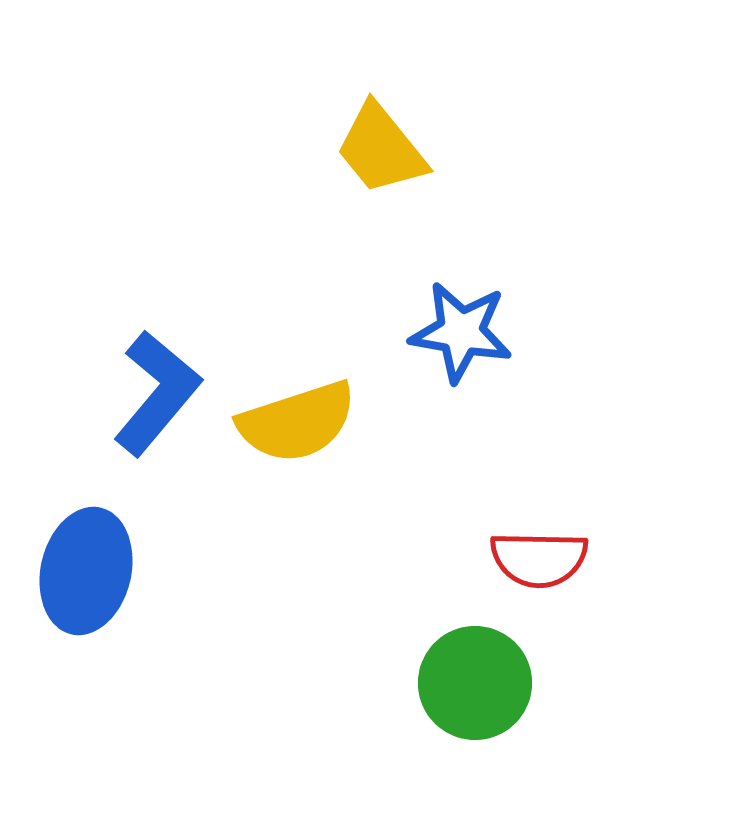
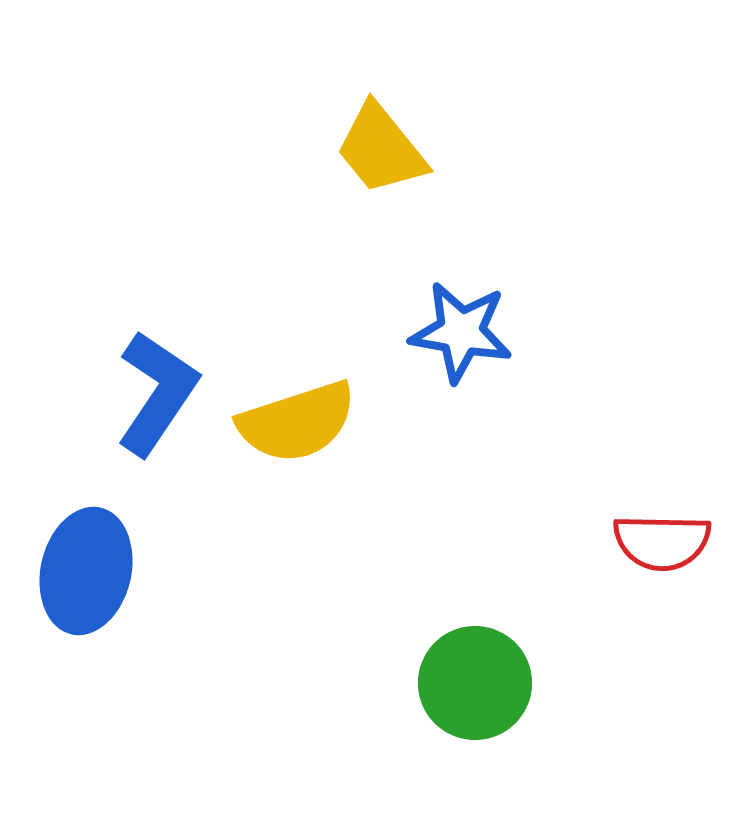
blue L-shape: rotated 6 degrees counterclockwise
red semicircle: moved 123 px right, 17 px up
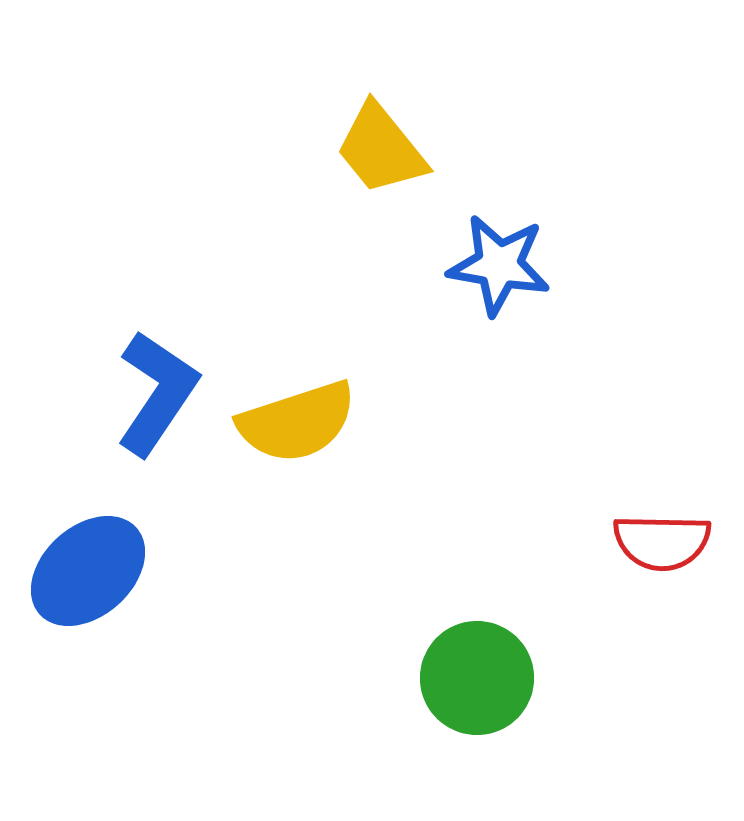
blue star: moved 38 px right, 67 px up
blue ellipse: moved 2 px right; rotated 35 degrees clockwise
green circle: moved 2 px right, 5 px up
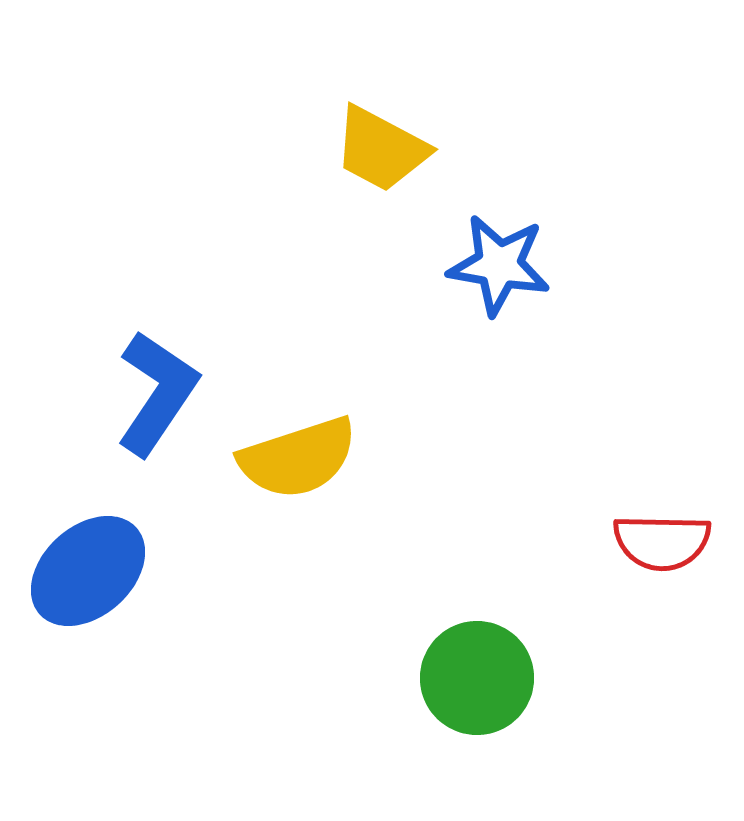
yellow trapezoid: rotated 23 degrees counterclockwise
yellow semicircle: moved 1 px right, 36 px down
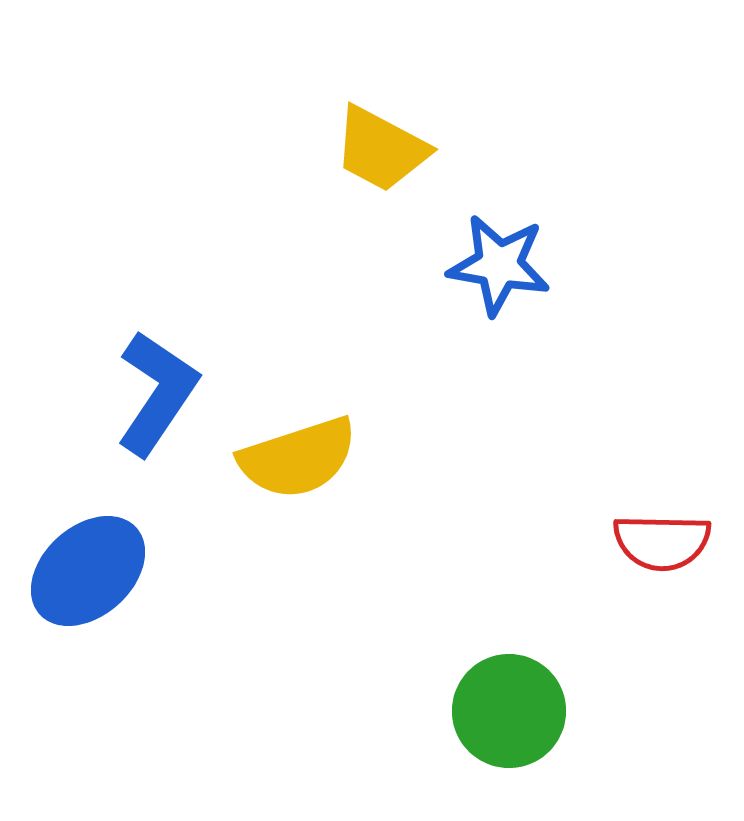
green circle: moved 32 px right, 33 px down
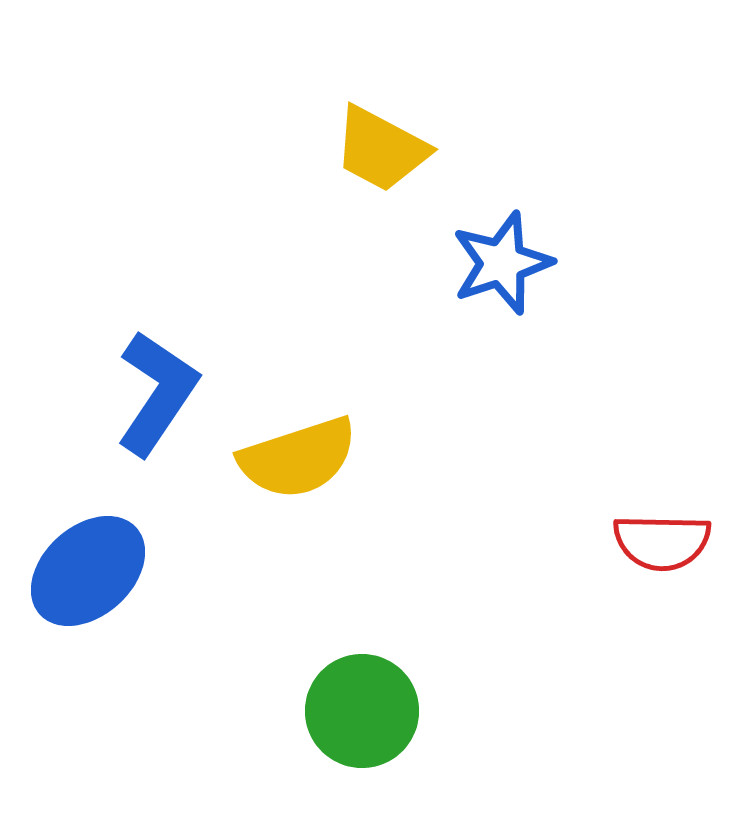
blue star: moved 3 px right, 2 px up; rotated 28 degrees counterclockwise
green circle: moved 147 px left
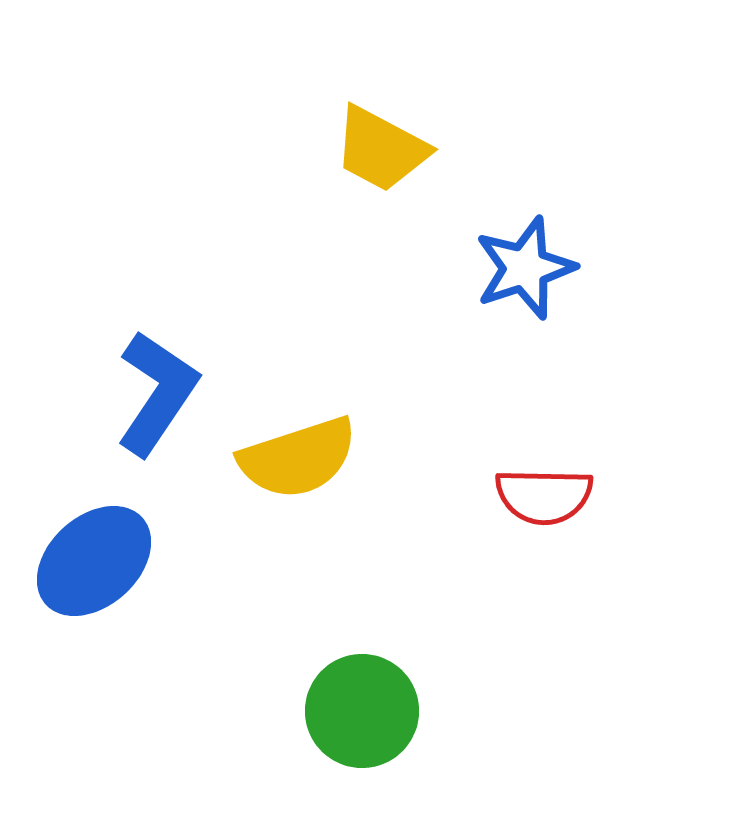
blue star: moved 23 px right, 5 px down
red semicircle: moved 118 px left, 46 px up
blue ellipse: moved 6 px right, 10 px up
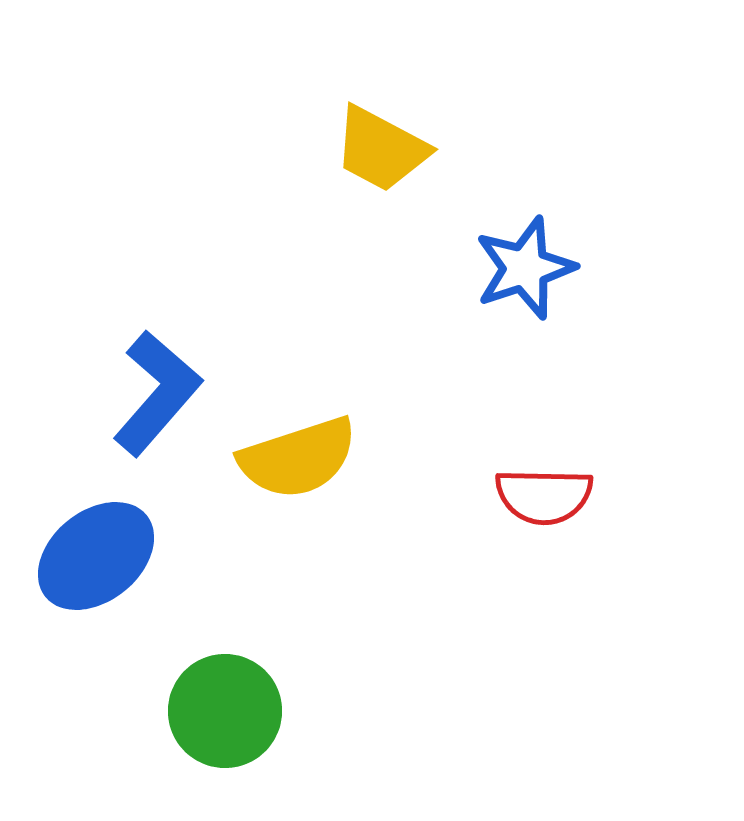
blue L-shape: rotated 7 degrees clockwise
blue ellipse: moved 2 px right, 5 px up; rotated 3 degrees clockwise
green circle: moved 137 px left
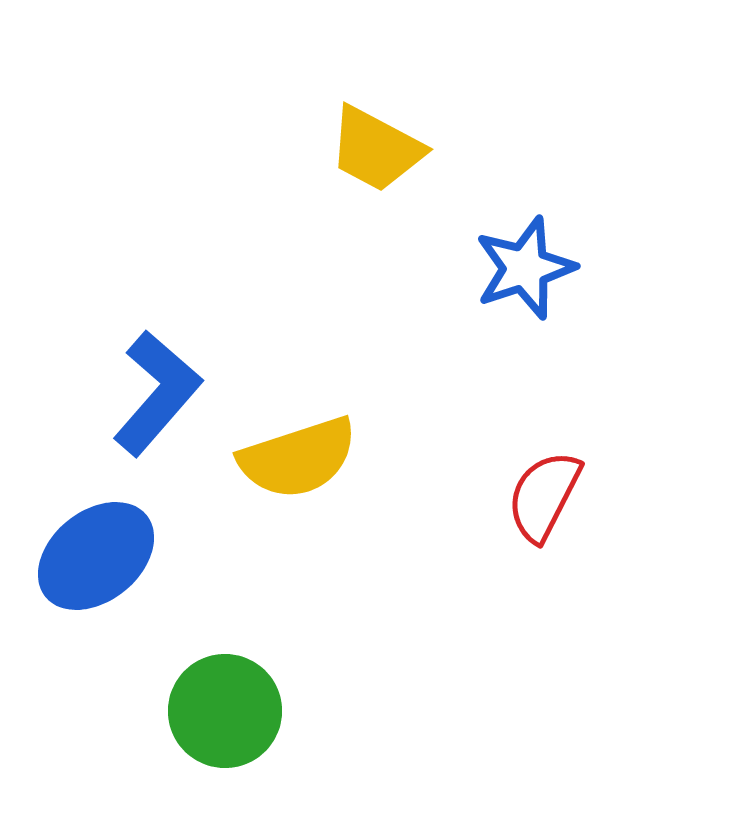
yellow trapezoid: moved 5 px left
red semicircle: rotated 116 degrees clockwise
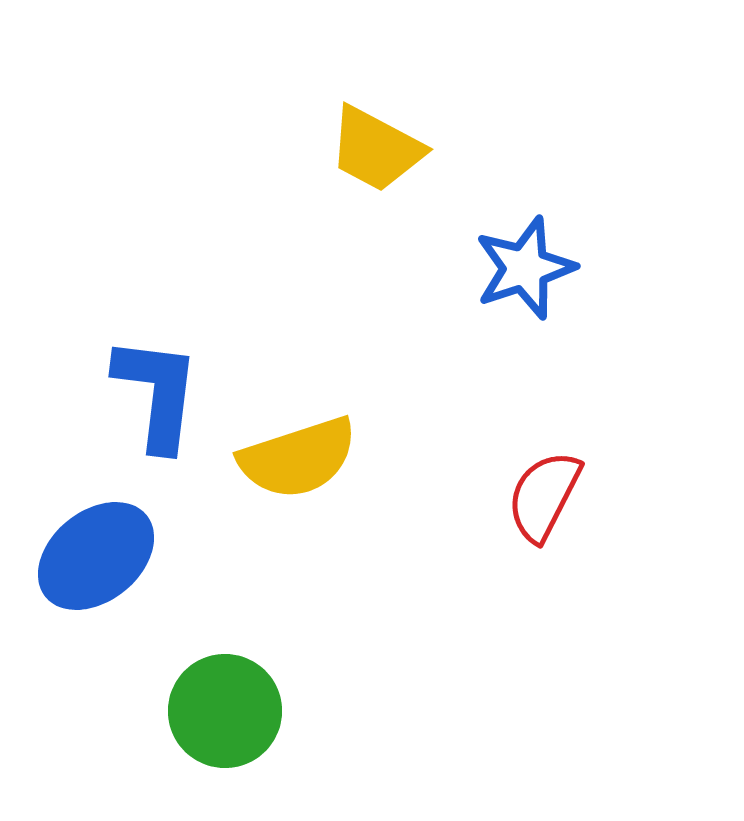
blue L-shape: rotated 34 degrees counterclockwise
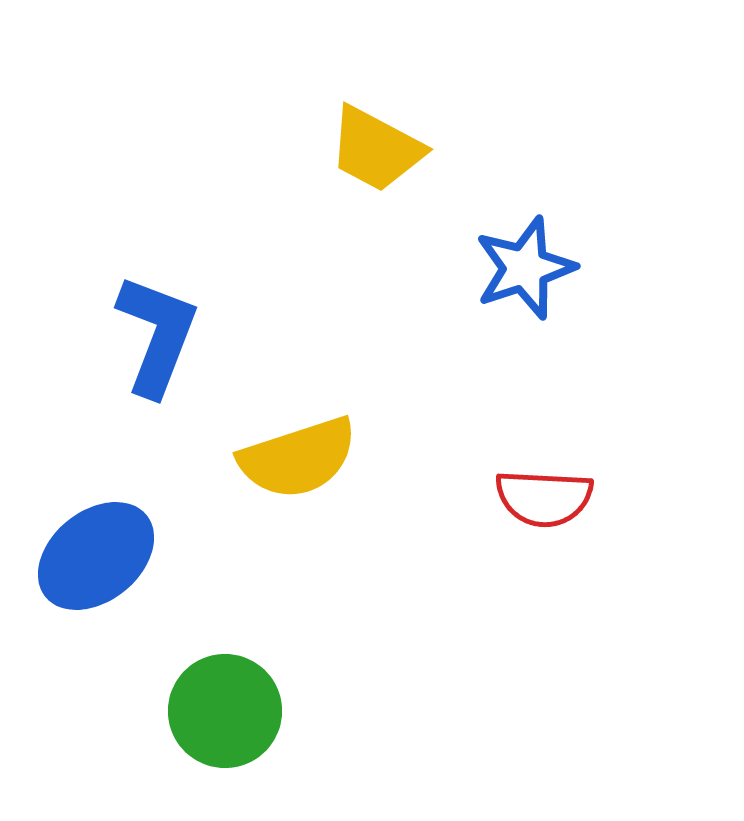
blue L-shape: moved 58 px up; rotated 14 degrees clockwise
red semicircle: moved 2 px down; rotated 114 degrees counterclockwise
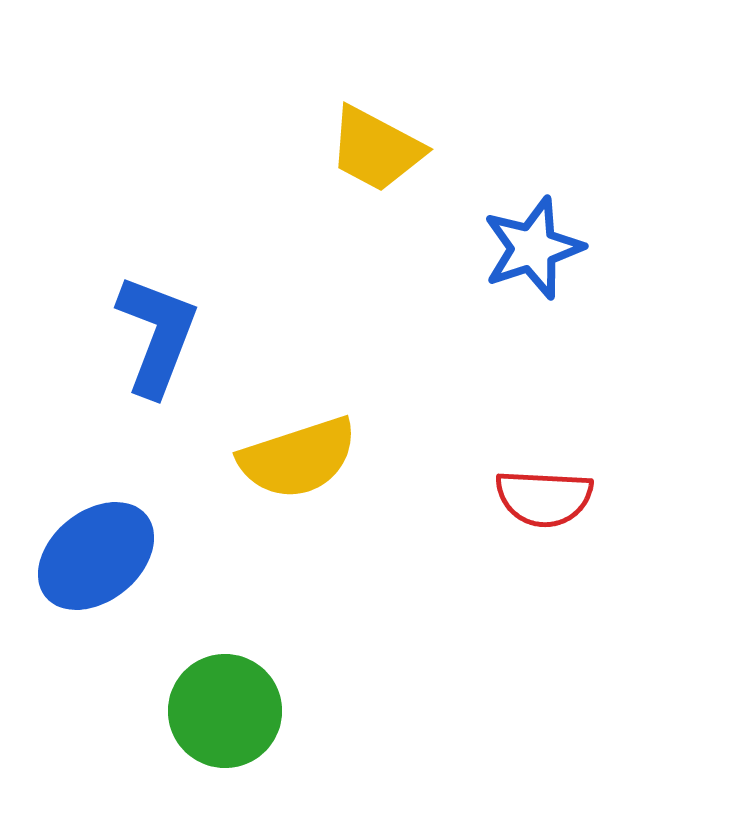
blue star: moved 8 px right, 20 px up
